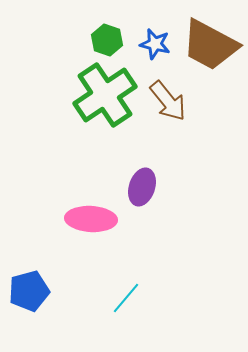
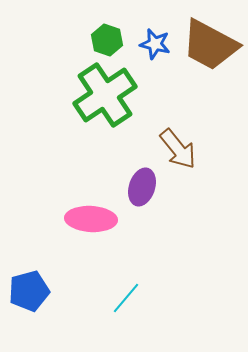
brown arrow: moved 10 px right, 48 px down
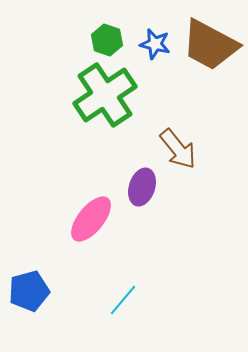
pink ellipse: rotated 54 degrees counterclockwise
cyan line: moved 3 px left, 2 px down
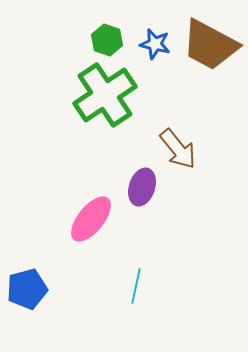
blue pentagon: moved 2 px left, 2 px up
cyan line: moved 13 px right, 14 px up; rotated 28 degrees counterclockwise
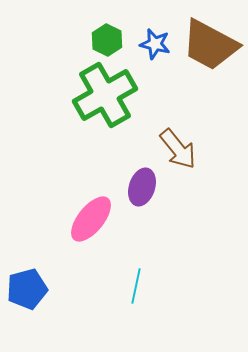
green hexagon: rotated 8 degrees clockwise
green cross: rotated 4 degrees clockwise
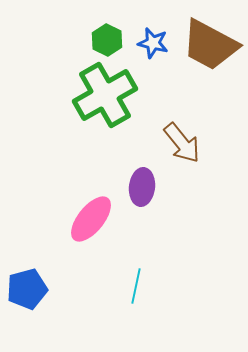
blue star: moved 2 px left, 1 px up
brown arrow: moved 4 px right, 6 px up
purple ellipse: rotated 12 degrees counterclockwise
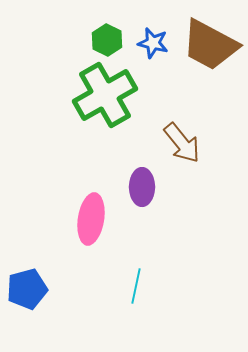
purple ellipse: rotated 6 degrees counterclockwise
pink ellipse: rotated 30 degrees counterclockwise
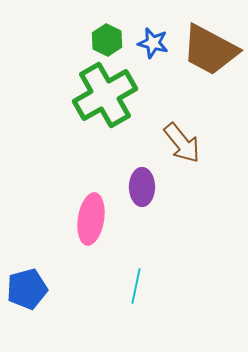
brown trapezoid: moved 5 px down
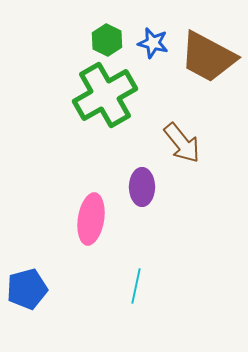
brown trapezoid: moved 2 px left, 7 px down
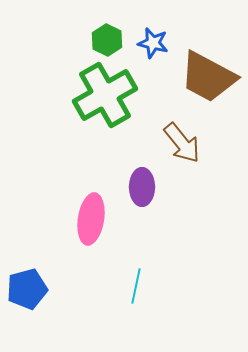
brown trapezoid: moved 20 px down
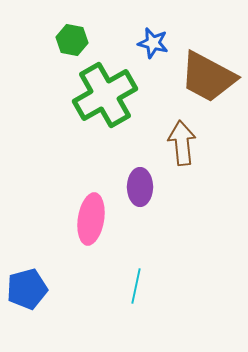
green hexagon: moved 35 px left; rotated 16 degrees counterclockwise
brown arrow: rotated 147 degrees counterclockwise
purple ellipse: moved 2 px left
